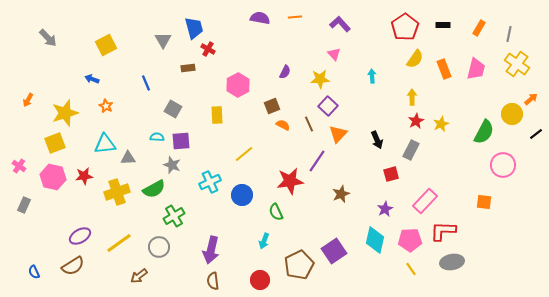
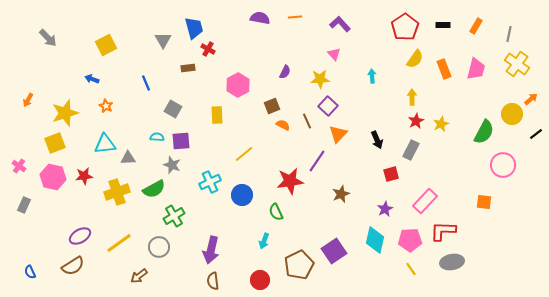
orange rectangle at (479, 28): moved 3 px left, 2 px up
brown line at (309, 124): moved 2 px left, 3 px up
blue semicircle at (34, 272): moved 4 px left
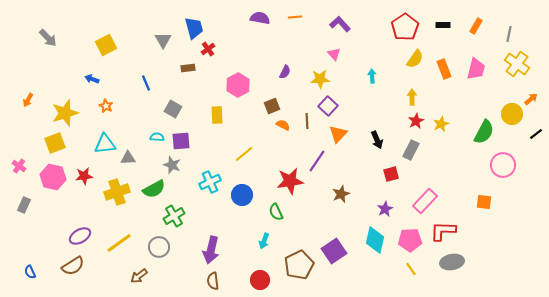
red cross at (208, 49): rotated 24 degrees clockwise
brown line at (307, 121): rotated 21 degrees clockwise
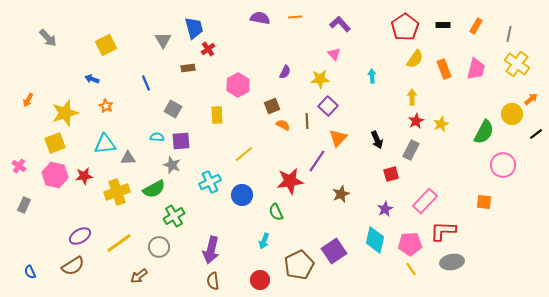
orange triangle at (338, 134): moved 4 px down
pink hexagon at (53, 177): moved 2 px right, 2 px up
pink pentagon at (410, 240): moved 4 px down
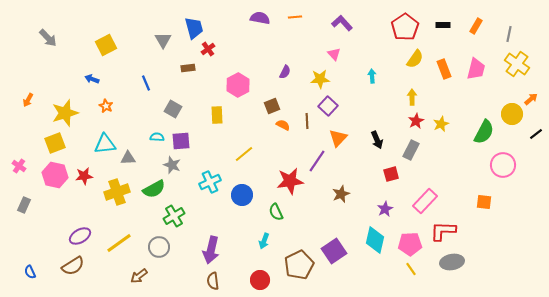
purple L-shape at (340, 24): moved 2 px right, 1 px up
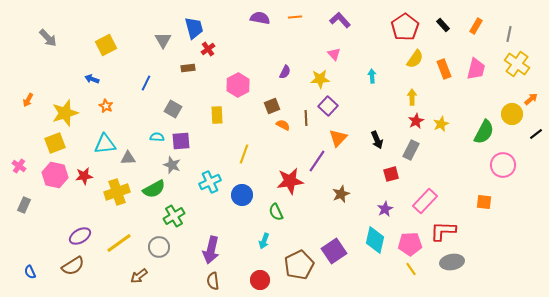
purple L-shape at (342, 23): moved 2 px left, 3 px up
black rectangle at (443, 25): rotated 48 degrees clockwise
blue line at (146, 83): rotated 49 degrees clockwise
brown line at (307, 121): moved 1 px left, 3 px up
yellow line at (244, 154): rotated 30 degrees counterclockwise
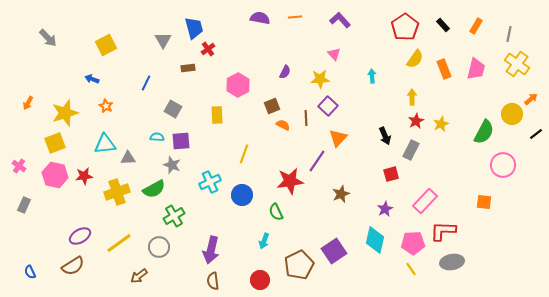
orange arrow at (28, 100): moved 3 px down
black arrow at (377, 140): moved 8 px right, 4 px up
pink pentagon at (410, 244): moved 3 px right, 1 px up
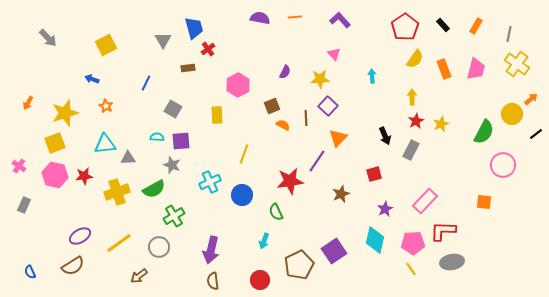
red square at (391, 174): moved 17 px left
